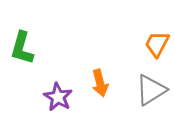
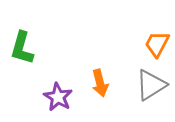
gray triangle: moved 5 px up
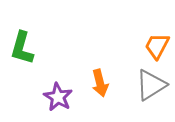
orange trapezoid: moved 2 px down
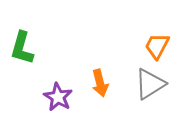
gray triangle: moved 1 px left, 1 px up
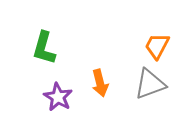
green L-shape: moved 22 px right
gray triangle: rotated 12 degrees clockwise
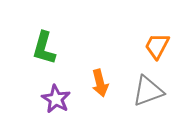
gray triangle: moved 2 px left, 7 px down
purple star: moved 2 px left, 2 px down
